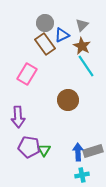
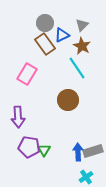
cyan line: moved 9 px left, 2 px down
cyan cross: moved 4 px right, 2 px down; rotated 24 degrees counterclockwise
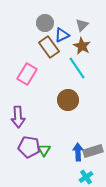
brown rectangle: moved 4 px right, 3 px down
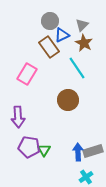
gray circle: moved 5 px right, 2 px up
brown star: moved 2 px right, 3 px up
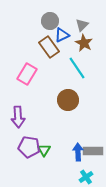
gray rectangle: rotated 18 degrees clockwise
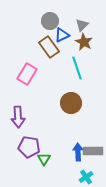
brown star: moved 1 px up
cyan line: rotated 15 degrees clockwise
brown circle: moved 3 px right, 3 px down
green triangle: moved 9 px down
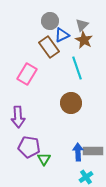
brown star: moved 2 px up
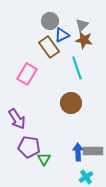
brown star: rotated 18 degrees counterclockwise
purple arrow: moved 1 px left, 2 px down; rotated 30 degrees counterclockwise
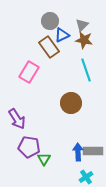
cyan line: moved 9 px right, 2 px down
pink rectangle: moved 2 px right, 2 px up
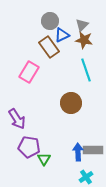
gray rectangle: moved 1 px up
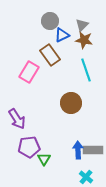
brown rectangle: moved 1 px right, 8 px down
purple pentagon: rotated 15 degrees counterclockwise
blue arrow: moved 2 px up
cyan cross: rotated 16 degrees counterclockwise
